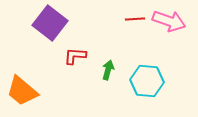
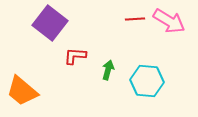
pink arrow: rotated 12 degrees clockwise
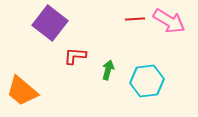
cyan hexagon: rotated 12 degrees counterclockwise
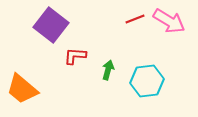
red line: rotated 18 degrees counterclockwise
purple square: moved 1 px right, 2 px down
orange trapezoid: moved 2 px up
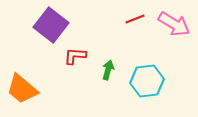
pink arrow: moved 5 px right, 3 px down
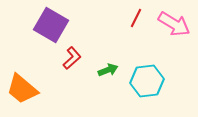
red line: moved 1 px right, 1 px up; rotated 42 degrees counterclockwise
purple square: rotated 8 degrees counterclockwise
red L-shape: moved 3 px left, 2 px down; rotated 135 degrees clockwise
green arrow: rotated 54 degrees clockwise
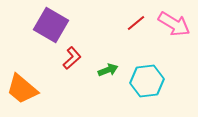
red line: moved 5 px down; rotated 24 degrees clockwise
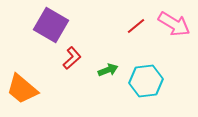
red line: moved 3 px down
cyan hexagon: moved 1 px left
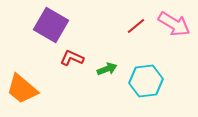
red L-shape: rotated 115 degrees counterclockwise
green arrow: moved 1 px left, 1 px up
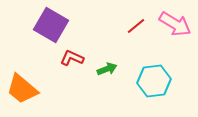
pink arrow: moved 1 px right
cyan hexagon: moved 8 px right
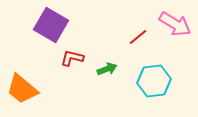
red line: moved 2 px right, 11 px down
red L-shape: rotated 10 degrees counterclockwise
